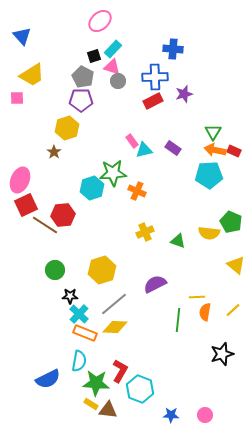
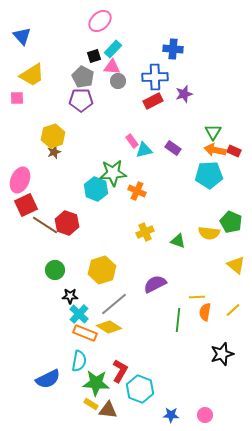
pink triangle at (112, 67): rotated 12 degrees counterclockwise
yellow hexagon at (67, 128): moved 14 px left, 8 px down
brown star at (54, 152): rotated 16 degrees clockwise
cyan hexagon at (92, 188): moved 4 px right, 1 px down; rotated 20 degrees counterclockwise
red hexagon at (63, 215): moved 4 px right, 8 px down; rotated 25 degrees clockwise
yellow diamond at (115, 327): moved 6 px left; rotated 30 degrees clockwise
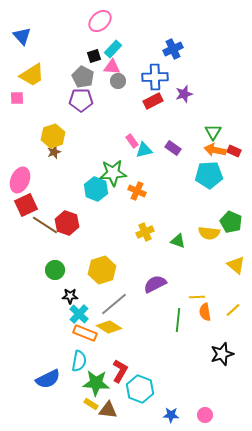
blue cross at (173, 49): rotated 30 degrees counterclockwise
orange semicircle at (205, 312): rotated 18 degrees counterclockwise
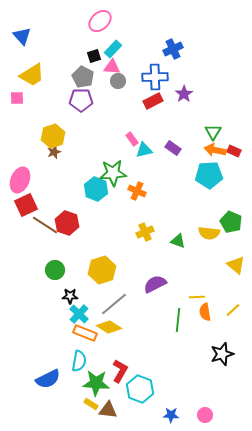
purple star at (184, 94): rotated 18 degrees counterclockwise
pink rectangle at (132, 141): moved 2 px up
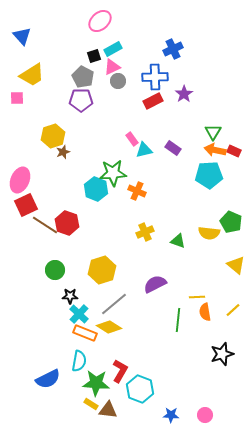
cyan rectangle at (113, 49): rotated 18 degrees clockwise
pink triangle at (112, 67): rotated 30 degrees counterclockwise
brown star at (54, 152): moved 9 px right
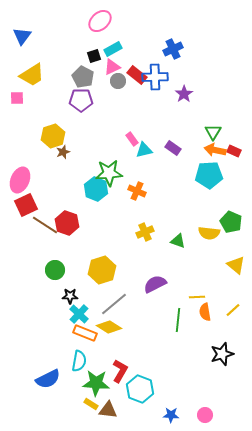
blue triangle at (22, 36): rotated 18 degrees clockwise
red rectangle at (153, 101): moved 16 px left, 26 px up; rotated 66 degrees clockwise
green star at (113, 173): moved 4 px left
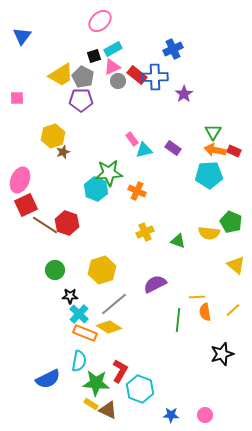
yellow trapezoid at (32, 75): moved 29 px right
brown triangle at (108, 410): rotated 18 degrees clockwise
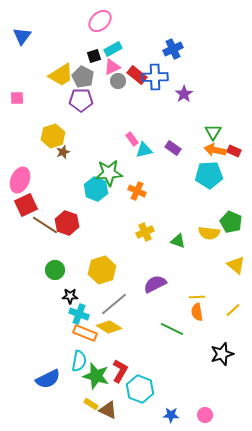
orange semicircle at (205, 312): moved 8 px left
cyan cross at (79, 314): rotated 24 degrees counterclockwise
green line at (178, 320): moved 6 px left, 9 px down; rotated 70 degrees counterclockwise
green star at (96, 383): moved 7 px up; rotated 12 degrees clockwise
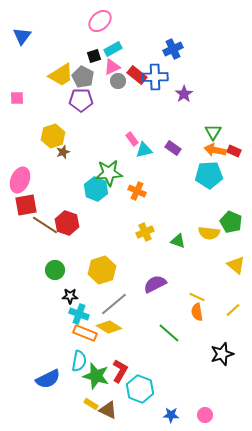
red square at (26, 205): rotated 15 degrees clockwise
yellow line at (197, 297): rotated 28 degrees clockwise
green line at (172, 329): moved 3 px left, 4 px down; rotated 15 degrees clockwise
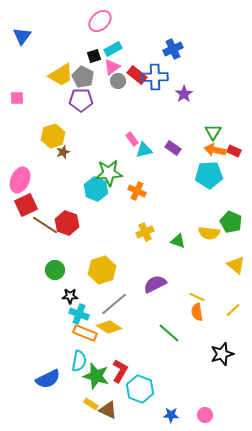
pink triangle at (112, 67): rotated 12 degrees counterclockwise
red square at (26, 205): rotated 15 degrees counterclockwise
